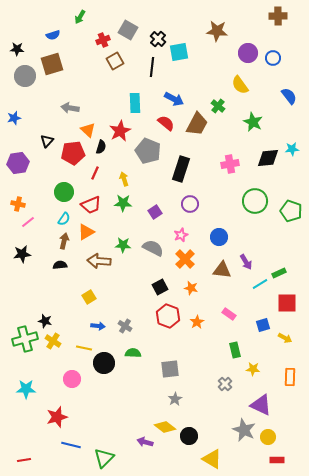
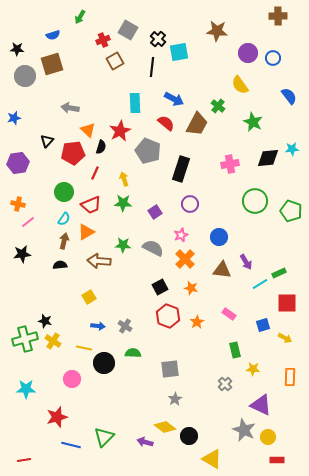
green triangle at (104, 458): moved 21 px up
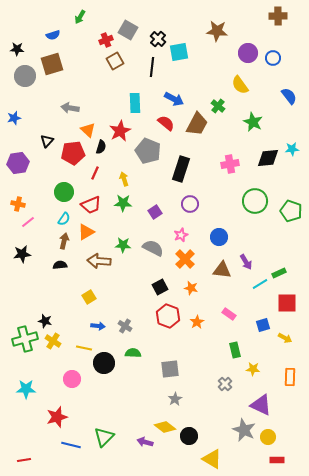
red cross at (103, 40): moved 3 px right
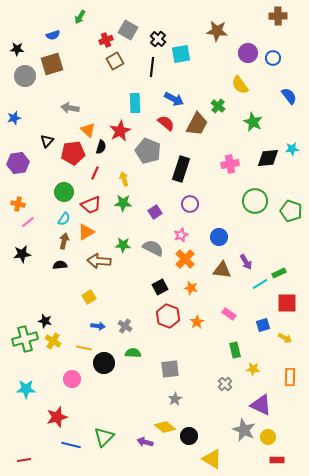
cyan square at (179, 52): moved 2 px right, 2 px down
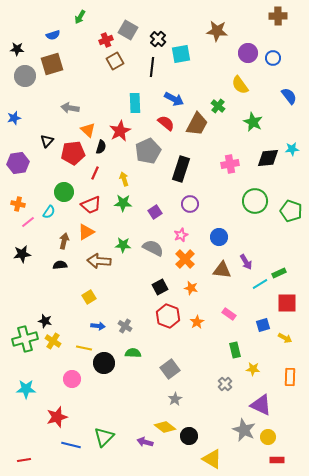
gray pentagon at (148, 151): rotated 25 degrees clockwise
cyan semicircle at (64, 219): moved 15 px left, 7 px up
gray square at (170, 369): rotated 30 degrees counterclockwise
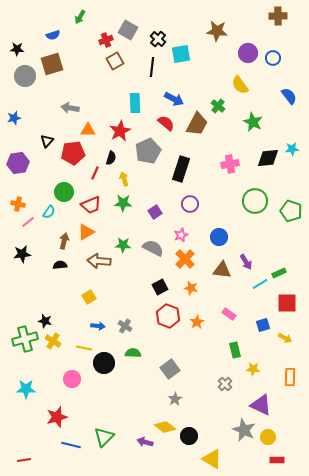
orange triangle at (88, 130): rotated 42 degrees counterclockwise
black semicircle at (101, 147): moved 10 px right, 11 px down
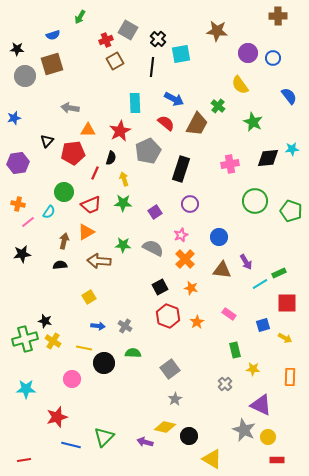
yellow diamond at (165, 427): rotated 25 degrees counterclockwise
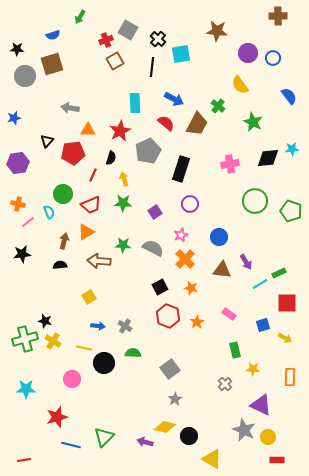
red line at (95, 173): moved 2 px left, 2 px down
green circle at (64, 192): moved 1 px left, 2 px down
cyan semicircle at (49, 212): rotated 56 degrees counterclockwise
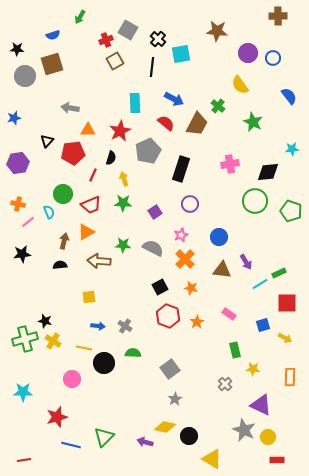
black diamond at (268, 158): moved 14 px down
yellow square at (89, 297): rotated 24 degrees clockwise
cyan star at (26, 389): moved 3 px left, 3 px down
